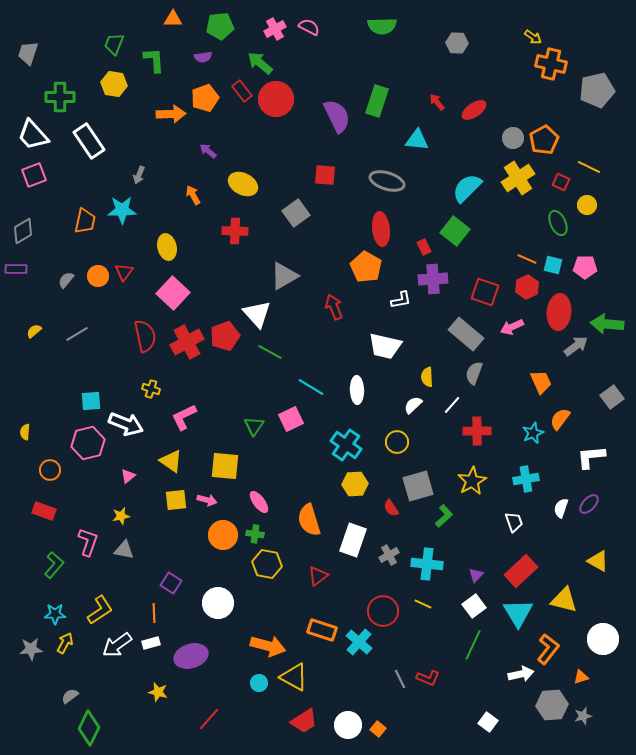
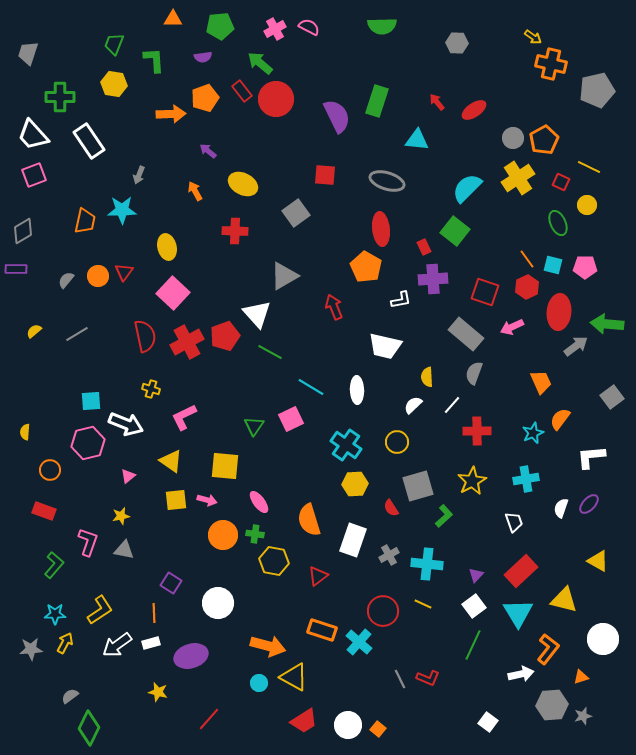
orange arrow at (193, 195): moved 2 px right, 4 px up
orange line at (527, 259): rotated 30 degrees clockwise
yellow hexagon at (267, 564): moved 7 px right, 3 px up
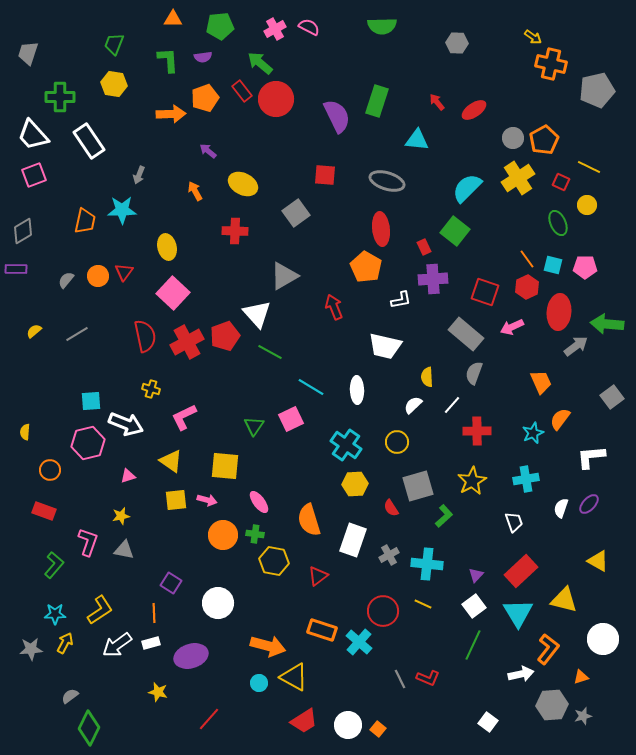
green L-shape at (154, 60): moved 14 px right
pink triangle at (128, 476): rotated 21 degrees clockwise
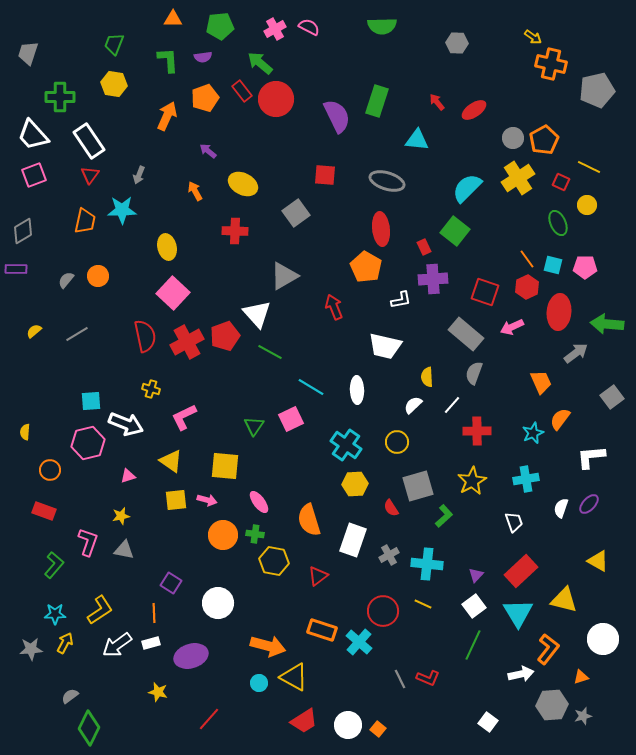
orange arrow at (171, 114): moved 4 px left, 2 px down; rotated 64 degrees counterclockwise
red triangle at (124, 272): moved 34 px left, 97 px up
gray arrow at (576, 346): moved 7 px down
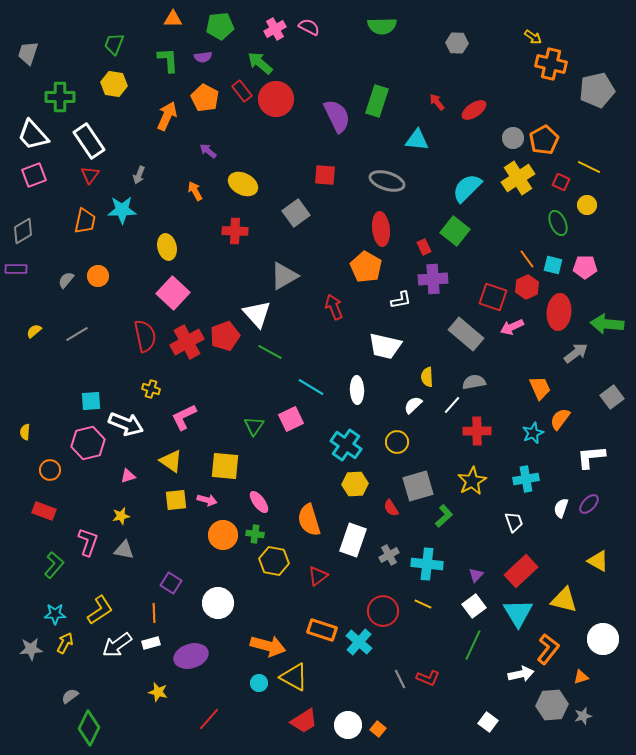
orange pentagon at (205, 98): rotated 24 degrees counterclockwise
red square at (485, 292): moved 8 px right, 5 px down
gray semicircle at (474, 373): moved 9 px down; rotated 60 degrees clockwise
orange trapezoid at (541, 382): moved 1 px left, 6 px down
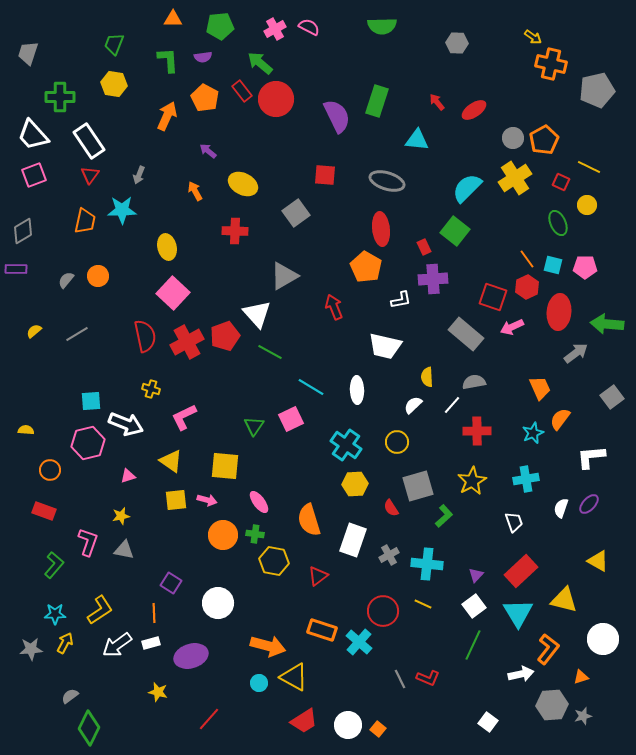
yellow cross at (518, 178): moved 3 px left
yellow semicircle at (25, 432): moved 1 px right, 2 px up; rotated 91 degrees clockwise
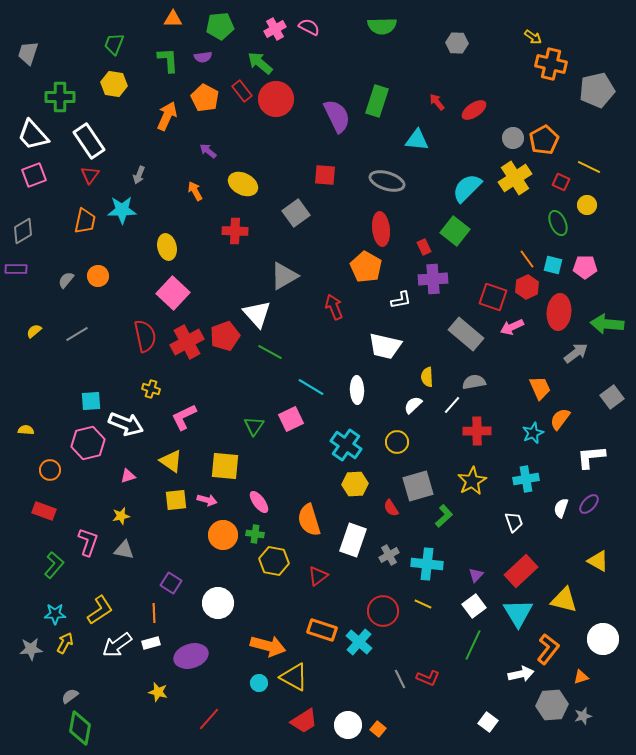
green diamond at (89, 728): moved 9 px left; rotated 16 degrees counterclockwise
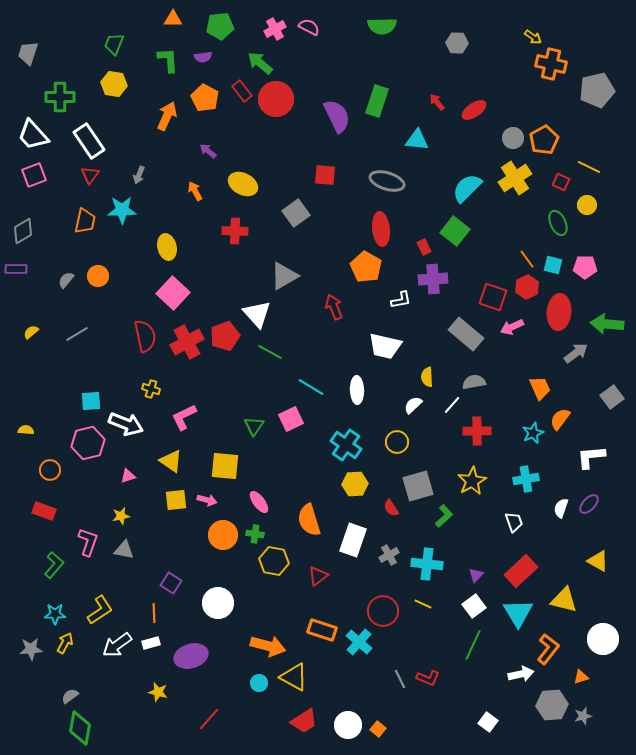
yellow semicircle at (34, 331): moved 3 px left, 1 px down
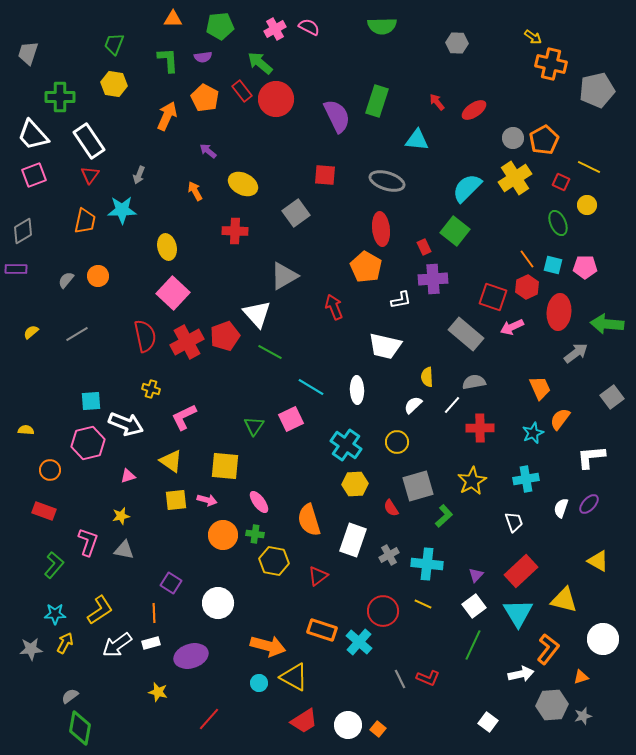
red cross at (477, 431): moved 3 px right, 3 px up
